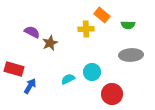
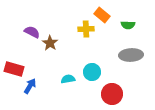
brown star: rotated 14 degrees counterclockwise
cyan semicircle: rotated 16 degrees clockwise
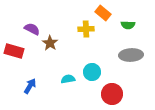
orange rectangle: moved 1 px right, 2 px up
purple semicircle: moved 3 px up
red rectangle: moved 18 px up
